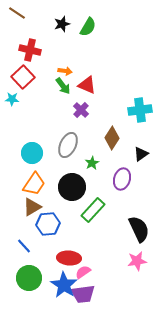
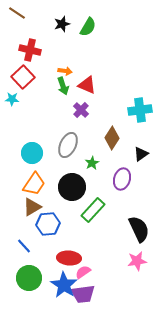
green arrow: rotated 18 degrees clockwise
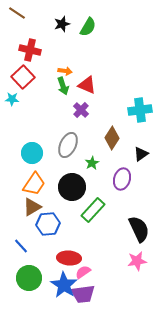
blue line: moved 3 px left
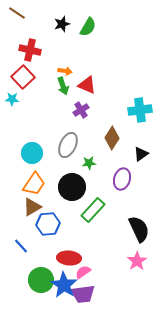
purple cross: rotated 14 degrees clockwise
green star: moved 3 px left; rotated 24 degrees clockwise
pink star: rotated 24 degrees counterclockwise
green circle: moved 12 px right, 2 px down
